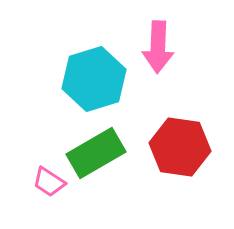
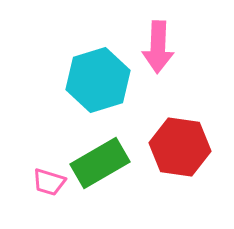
cyan hexagon: moved 4 px right, 1 px down
green rectangle: moved 4 px right, 10 px down
pink trapezoid: rotated 16 degrees counterclockwise
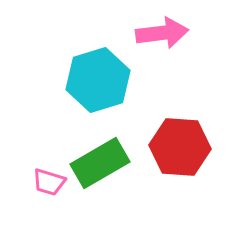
pink arrow: moved 4 px right, 14 px up; rotated 99 degrees counterclockwise
red hexagon: rotated 4 degrees counterclockwise
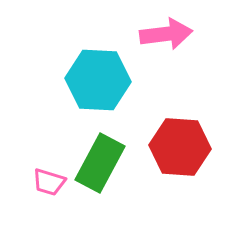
pink arrow: moved 4 px right, 1 px down
cyan hexagon: rotated 20 degrees clockwise
green rectangle: rotated 32 degrees counterclockwise
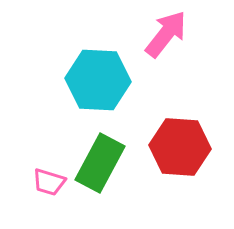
pink arrow: rotated 45 degrees counterclockwise
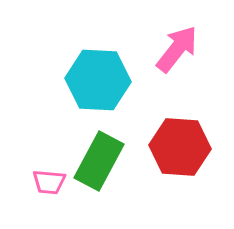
pink arrow: moved 11 px right, 15 px down
green rectangle: moved 1 px left, 2 px up
pink trapezoid: rotated 12 degrees counterclockwise
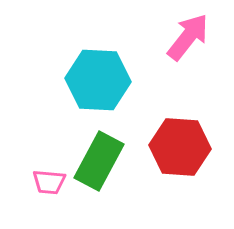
pink arrow: moved 11 px right, 12 px up
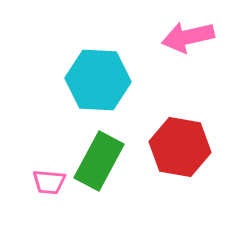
pink arrow: rotated 141 degrees counterclockwise
red hexagon: rotated 6 degrees clockwise
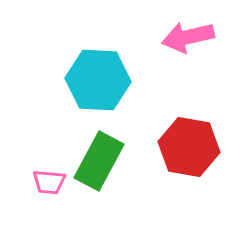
red hexagon: moved 9 px right
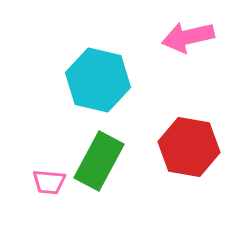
cyan hexagon: rotated 10 degrees clockwise
